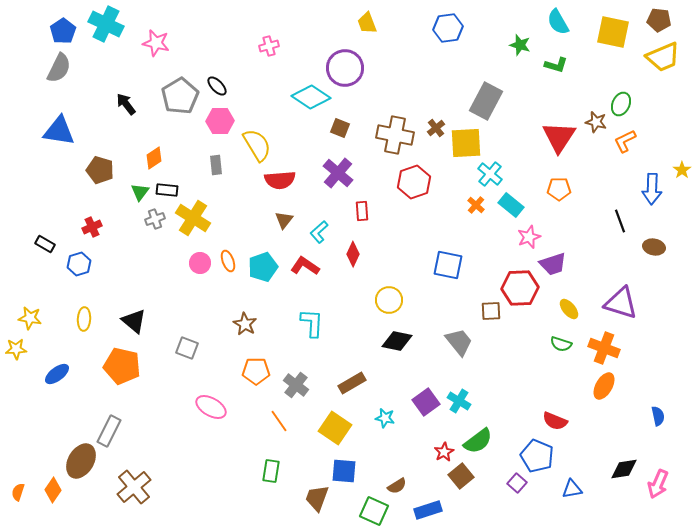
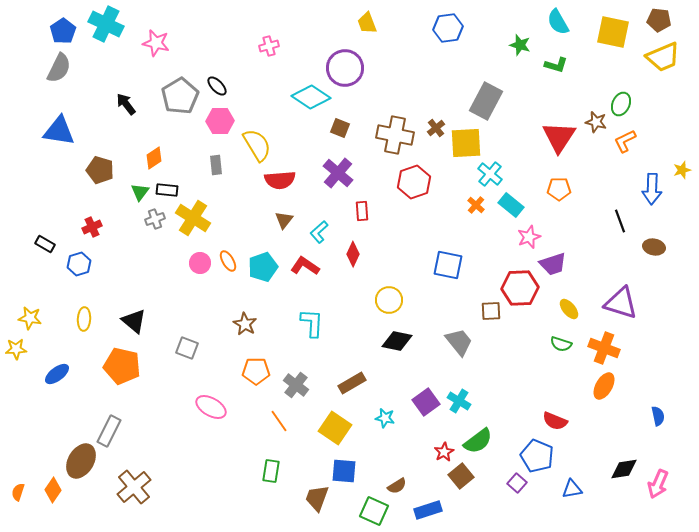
yellow star at (682, 170): rotated 18 degrees clockwise
orange ellipse at (228, 261): rotated 10 degrees counterclockwise
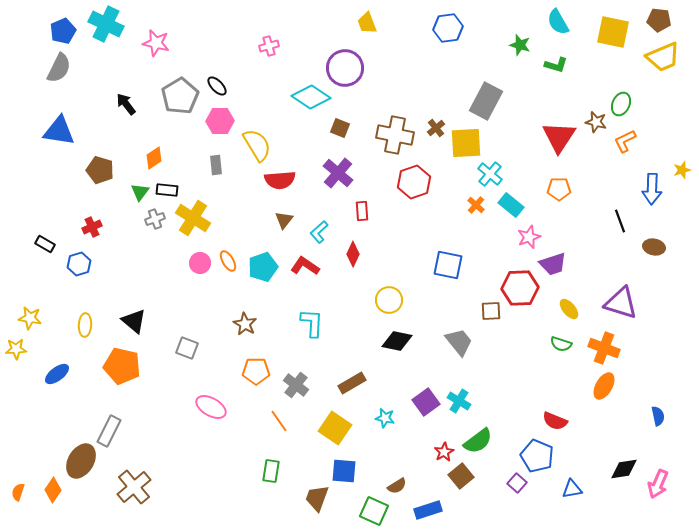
blue pentagon at (63, 31): rotated 10 degrees clockwise
yellow ellipse at (84, 319): moved 1 px right, 6 px down
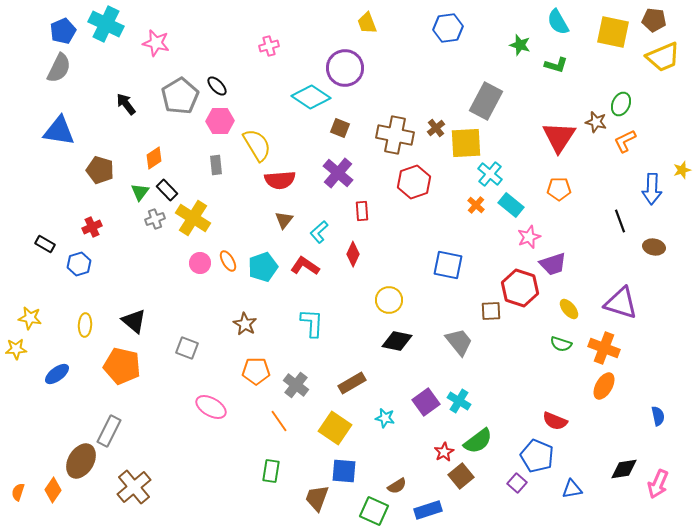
brown pentagon at (659, 20): moved 5 px left
black rectangle at (167, 190): rotated 40 degrees clockwise
red hexagon at (520, 288): rotated 21 degrees clockwise
